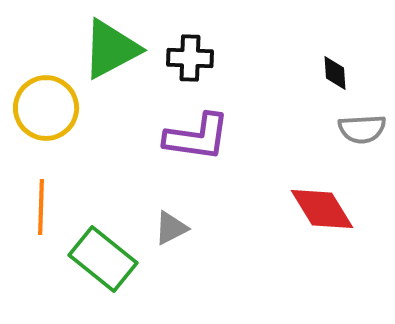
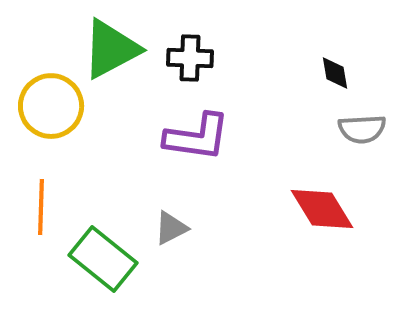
black diamond: rotated 6 degrees counterclockwise
yellow circle: moved 5 px right, 2 px up
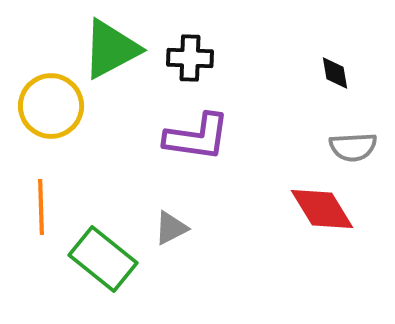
gray semicircle: moved 9 px left, 18 px down
orange line: rotated 4 degrees counterclockwise
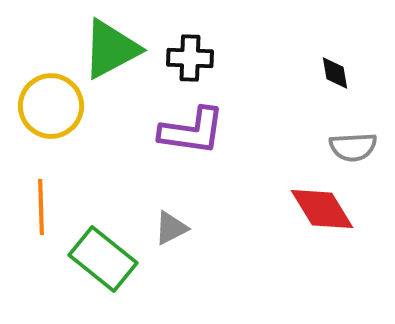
purple L-shape: moved 5 px left, 6 px up
